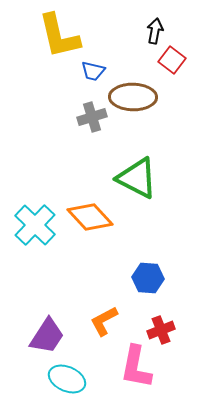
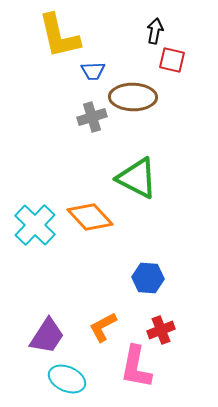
red square: rotated 24 degrees counterclockwise
blue trapezoid: rotated 15 degrees counterclockwise
orange L-shape: moved 1 px left, 6 px down
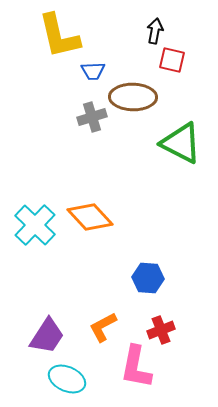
green triangle: moved 44 px right, 35 px up
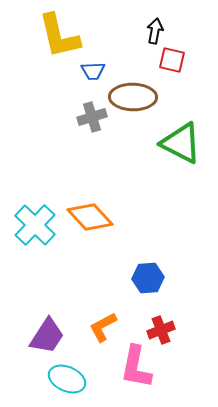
blue hexagon: rotated 8 degrees counterclockwise
